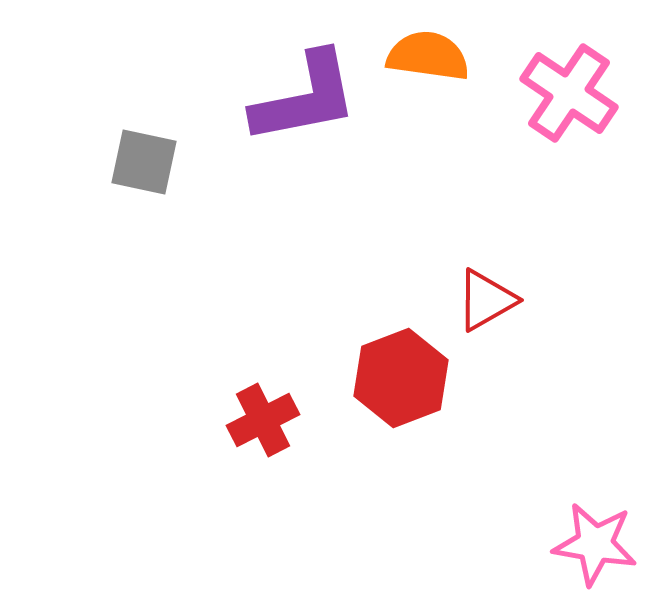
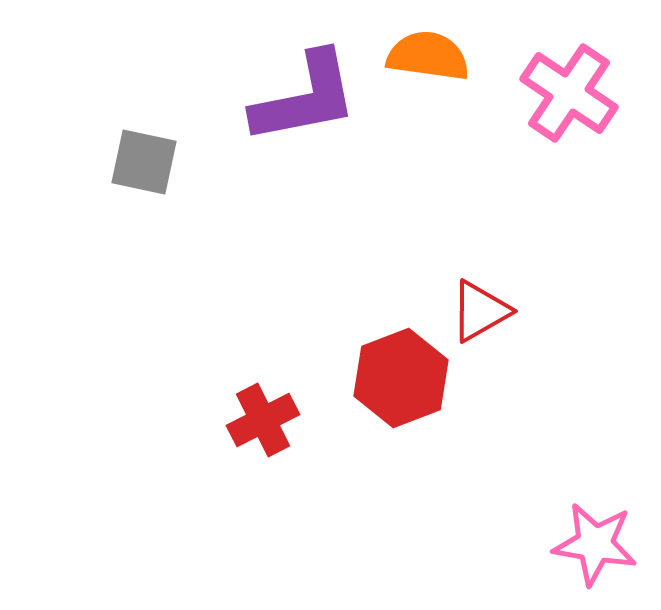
red triangle: moved 6 px left, 11 px down
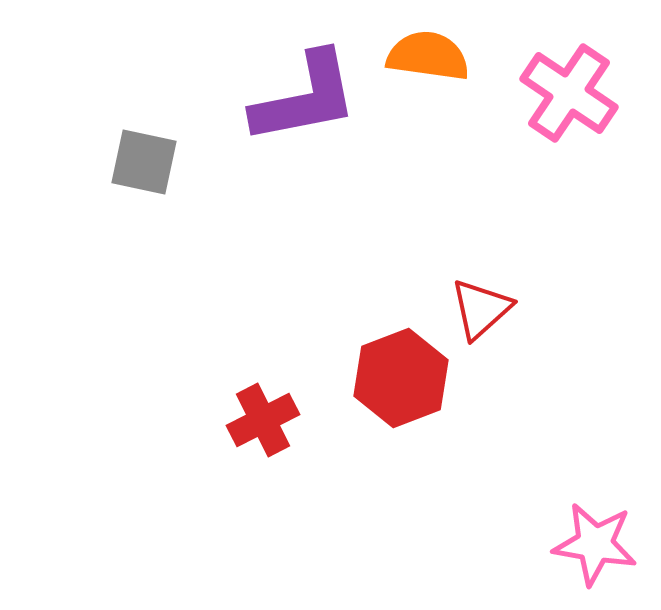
red triangle: moved 1 px right, 2 px up; rotated 12 degrees counterclockwise
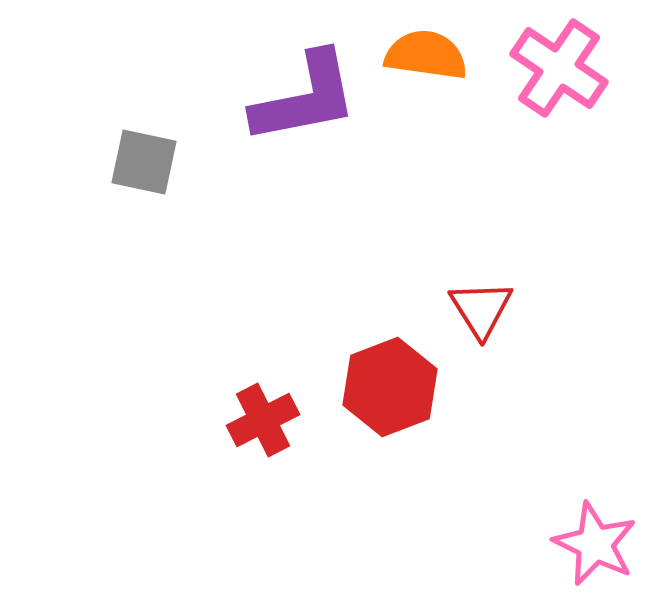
orange semicircle: moved 2 px left, 1 px up
pink cross: moved 10 px left, 25 px up
red triangle: rotated 20 degrees counterclockwise
red hexagon: moved 11 px left, 9 px down
pink star: rotated 16 degrees clockwise
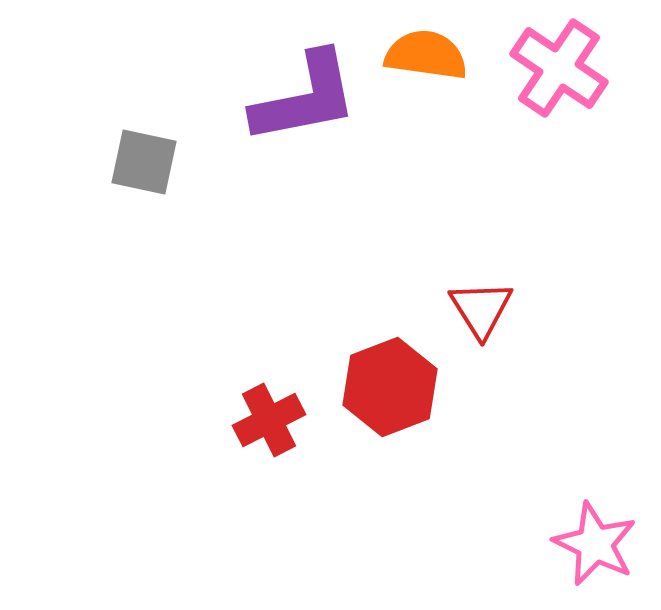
red cross: moved 6 px right
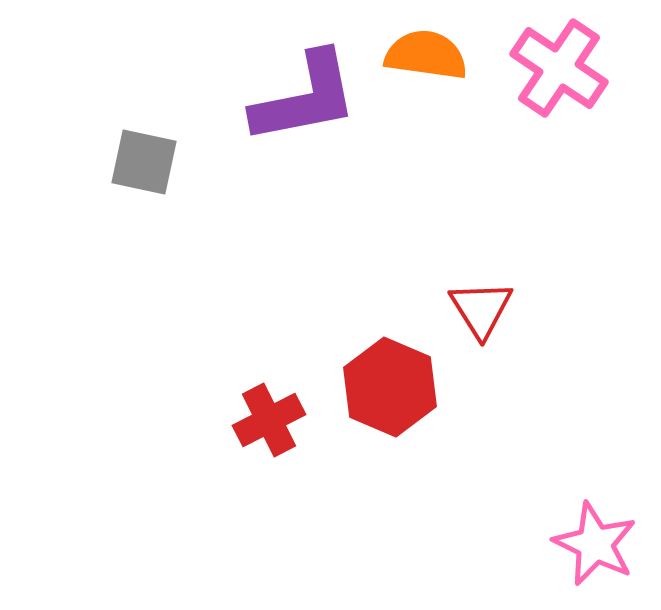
red hexagon: rotated 16 degrees counterclockwise
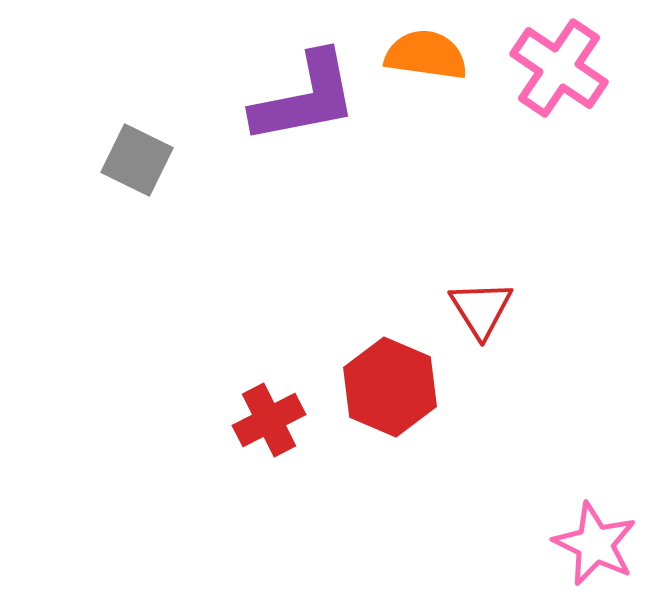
gray square: moved 7 px left, 2 px up; rotated 14 degrees clockwise
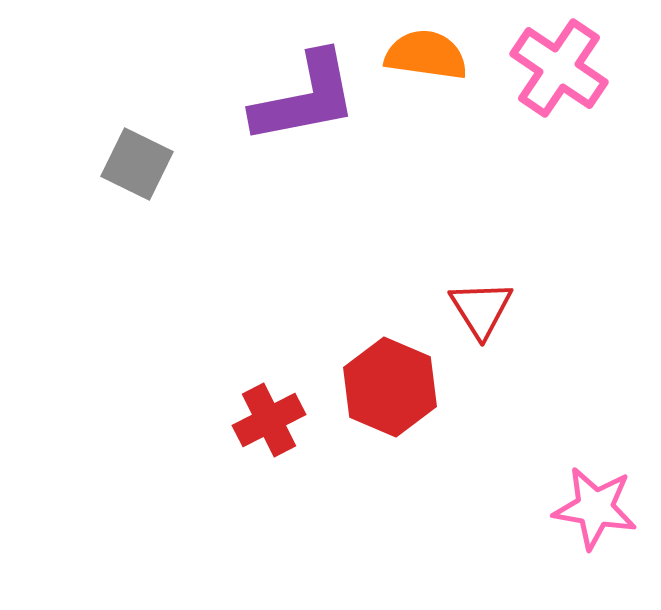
gray square: moved 4 px down
pink star: moved 36 px up; rotated 16 degrees counterclockwise
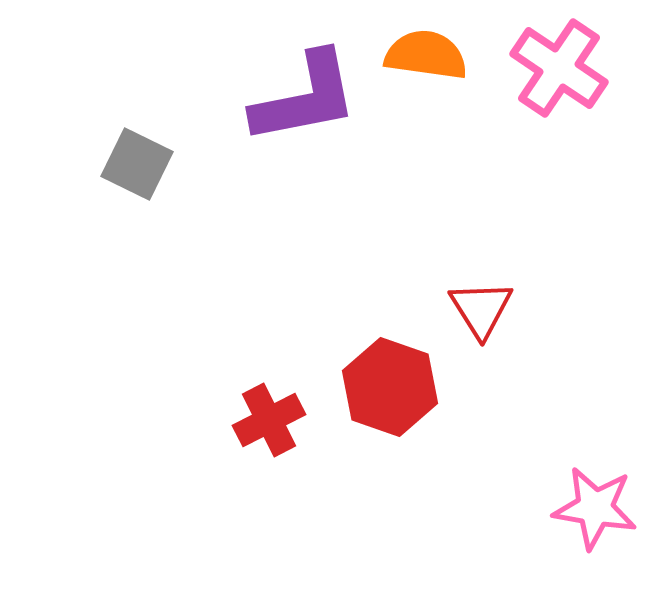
red hexagon: rotated 4 degrees counterclockwise
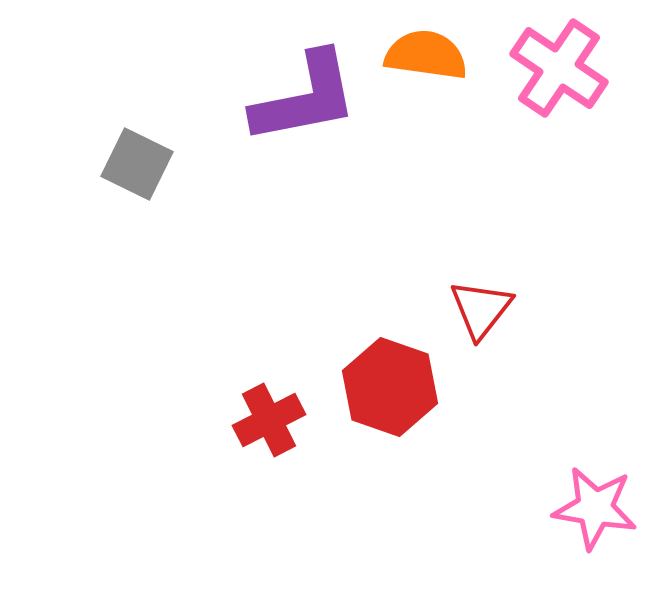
red triangle: rotated 10 degrees clockwise
